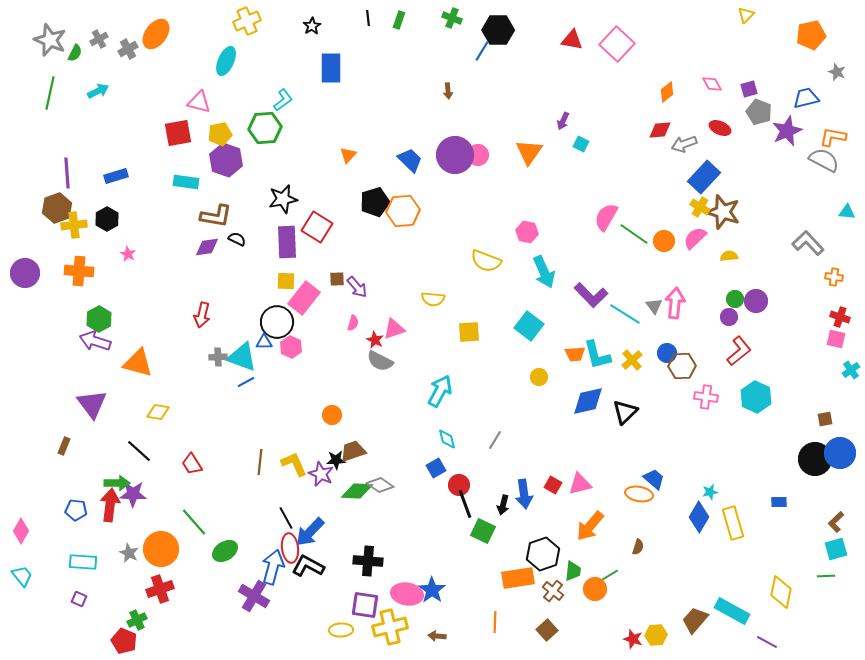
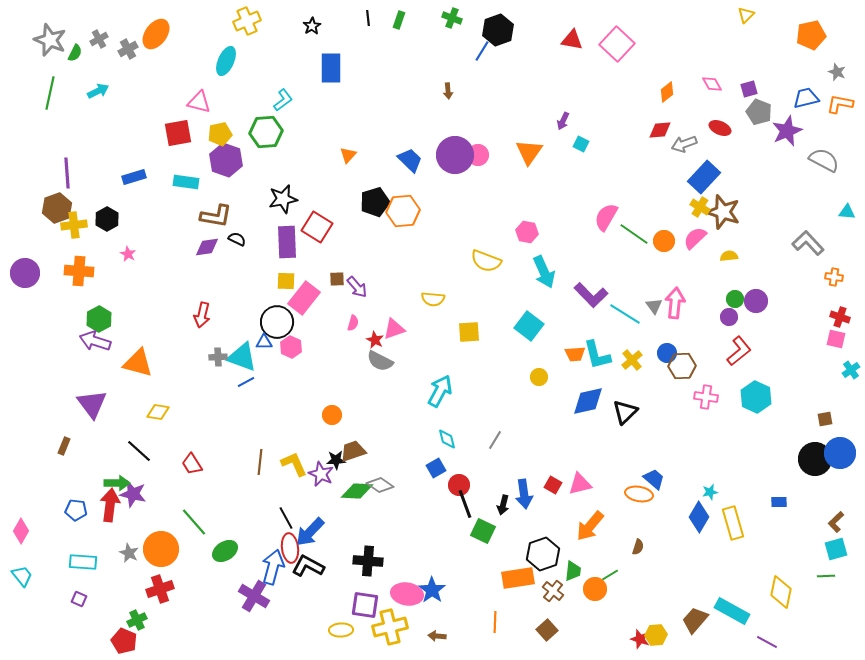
black hexagon at (498, 30): rotated 20 degrees counterclockwise
green hexagon at (265, 128): moved 1 px right, 4 px down
orange L-shape at (833, 137): moved 7 px right, 33 px up
blue rectangle at (116, 176): moved 18 px right, 1 px down
purple star at (133, 494): rotated 12 degrees clockwise
red star at (633, 639): moved 7 px right
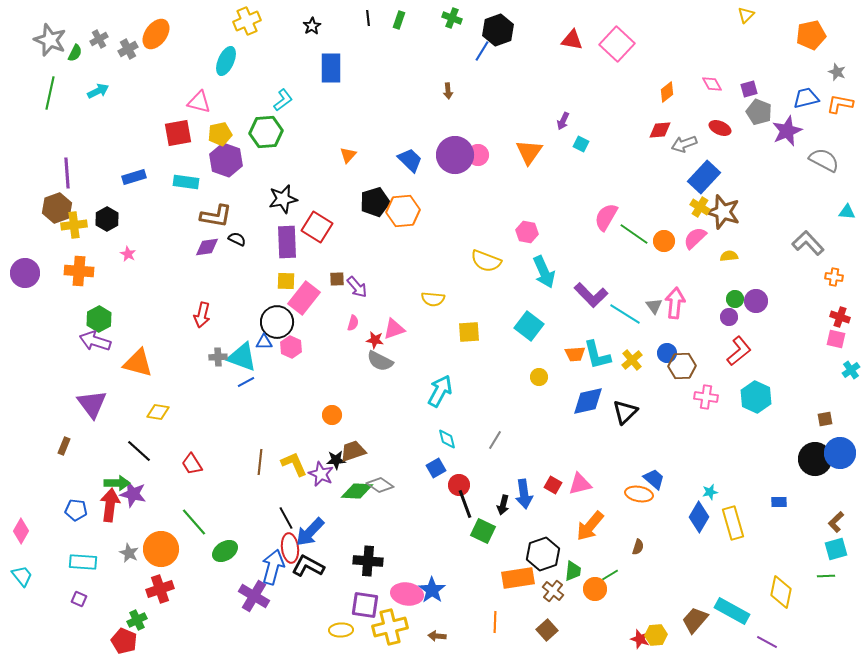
red star at (375, 340): rotated 18 degrees counterclockwise
